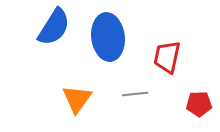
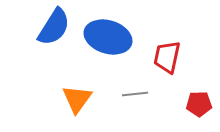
blue ellipse: rotated 66 degrees counterclockwise
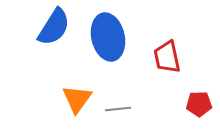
blue ellipse: rotated 60 degrees clockwise
red trapezoid: rotated 24 degrees counterclockwise
gray line: moved 17 px left, 15 px down
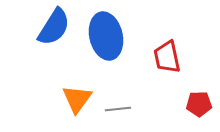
blue ellipse: moved 2 px left, 1 px up
